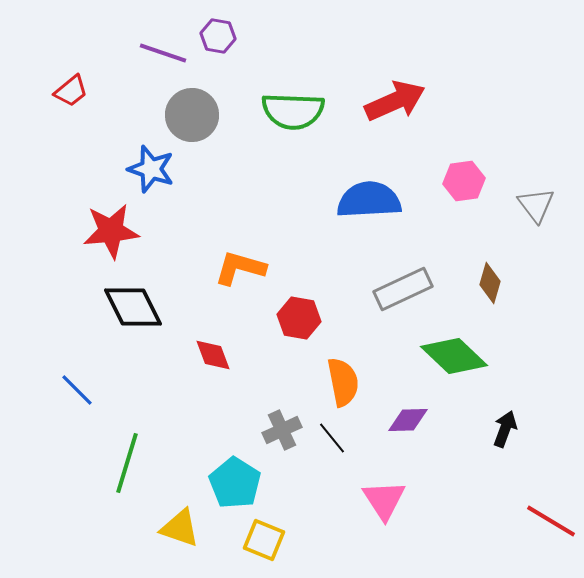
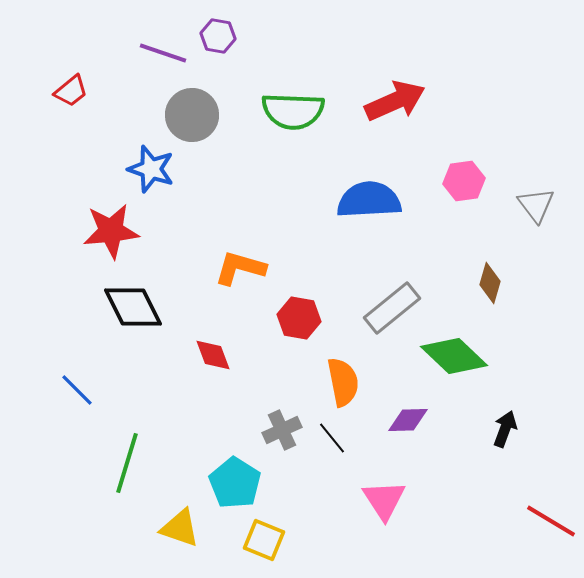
gray rectangle: moved 11 px left, 19 px down; rotated 14 degrees counterclockwise
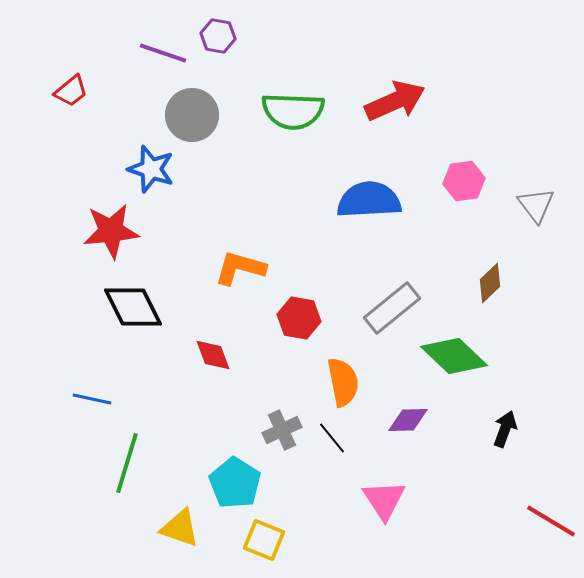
brown diamond: rotated 30 degrees clockwise
blue line: moved 15 px right, 9 px down; rotated 33 degrees counterclockwise
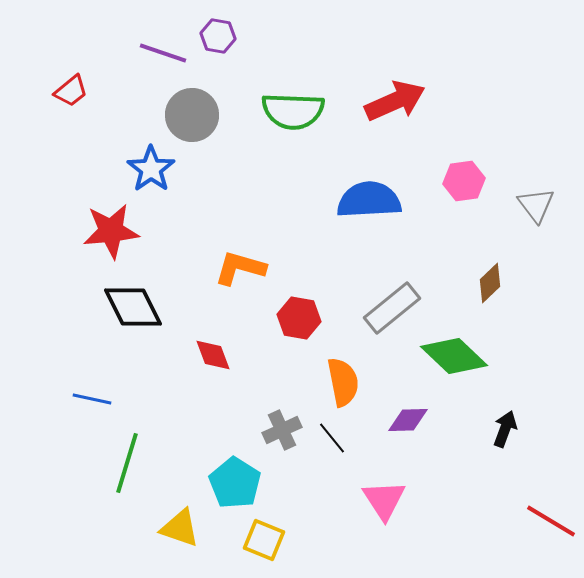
blue star: rotated 18 degrees clockwise
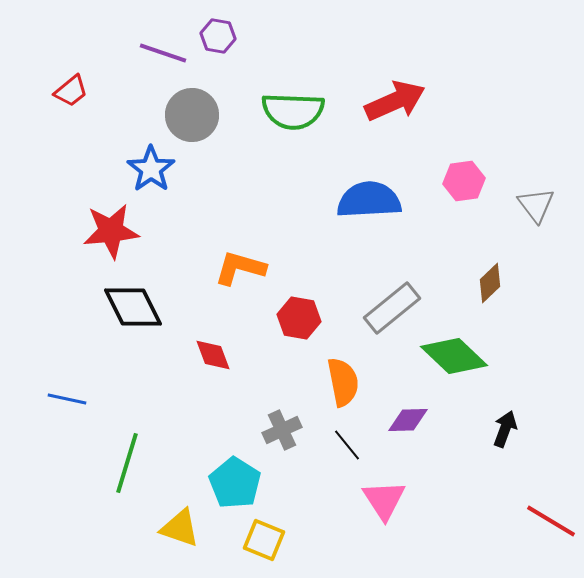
blue line: moved 25 px left
black line: moved 15 px right, 7 px down
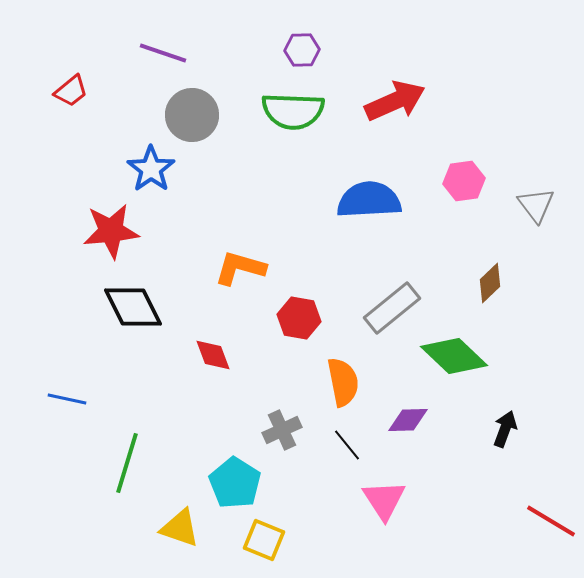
purple hexagon: moved 84 px right, 14 px down; rotated 12 degrees counterclockwise
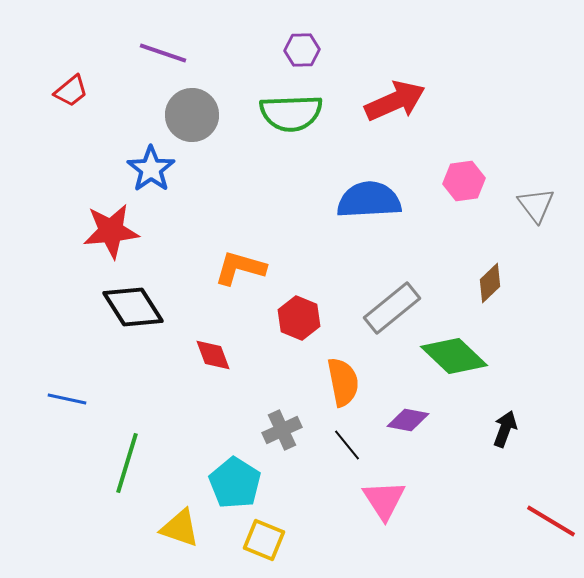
green semicircle: moved 2 px left, 2 px down; rotated 4 degrees counterclockwise
black diamond: rotated 6 degrees counterclockwise
red hexagon: rotated 12 degrees clockwise
purple diamond: rotated 12 degrees clockwise
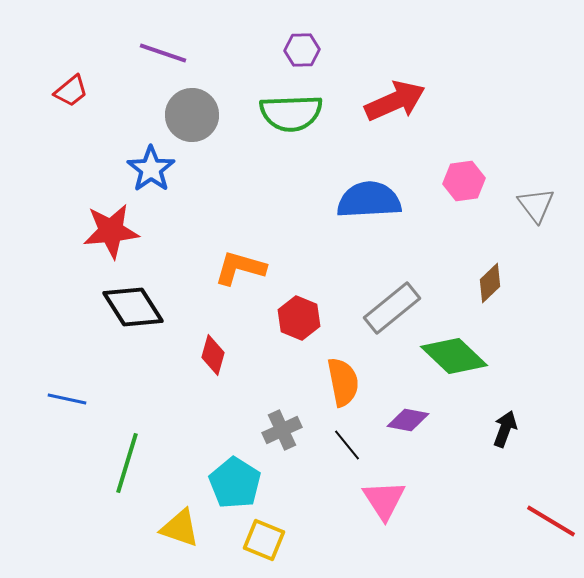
red diamond: rotated 36 degrees clockwise
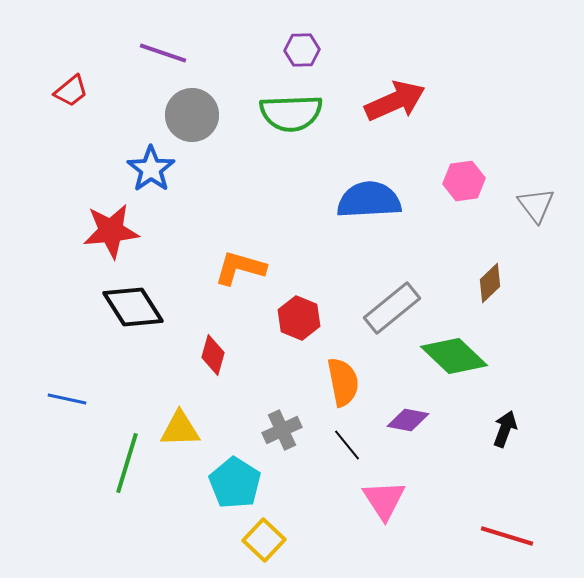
red line: moved 44 px left, 15 px down; rotated 14 degrees counterclockwise
yellow triangle: moved 99 px up; rotated 21 degrees counterclockwise
yellow square: rotated 21 degrees clockwise
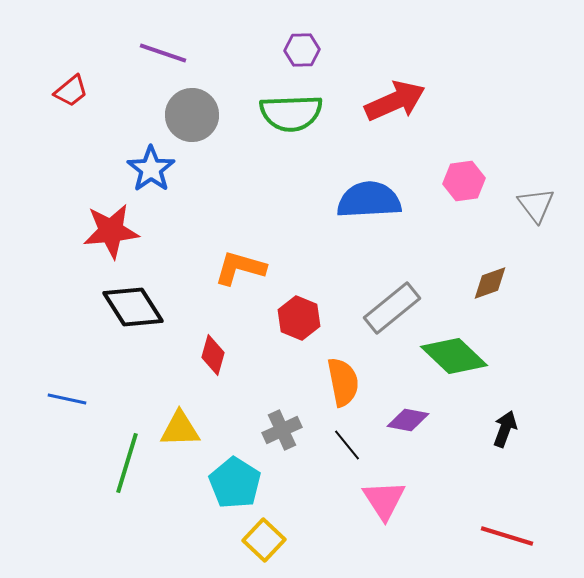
brown diamond: rotated 24 degrees clockwise
